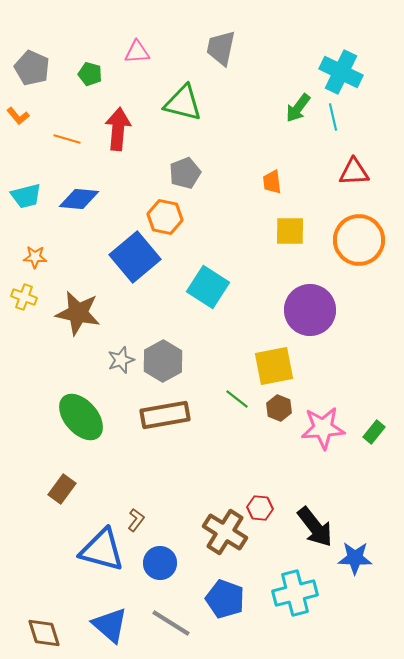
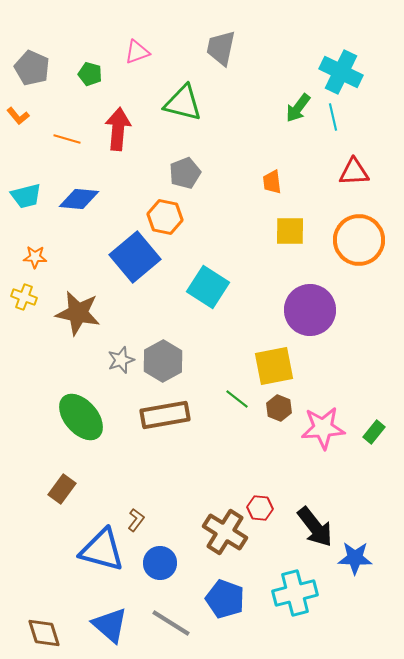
pink triangle at (137, 52): rotated 16 degrees counterclockwise
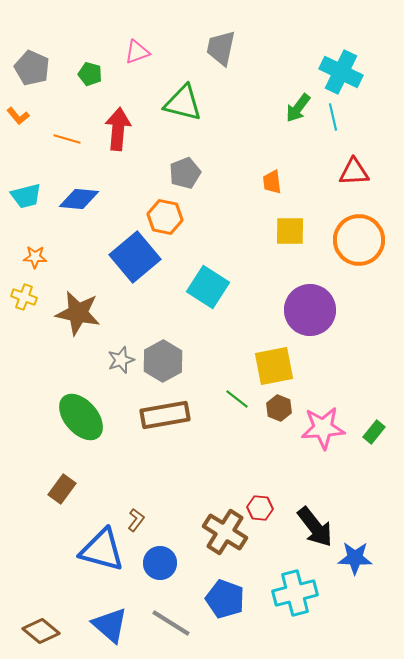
brown diamond at (44, 633): moved 3 px left, 2 px up; rotated 33 degrees counterclockwise
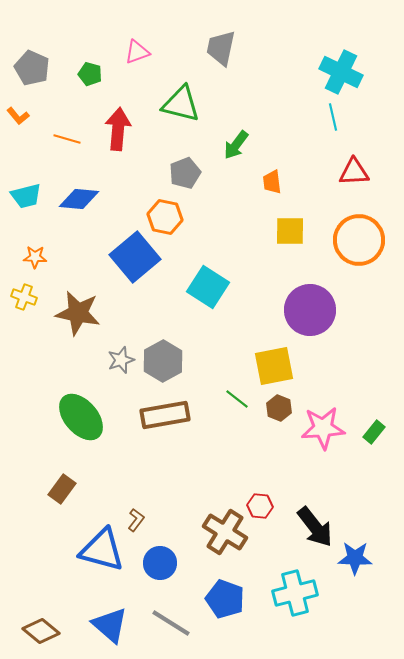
green triangle at (183, 103): moved 2 px left, 1 px down
green arrow at (298, 108): moved 62 px left, 37 px down
red hexagon at (260, 508): moved 2 px up
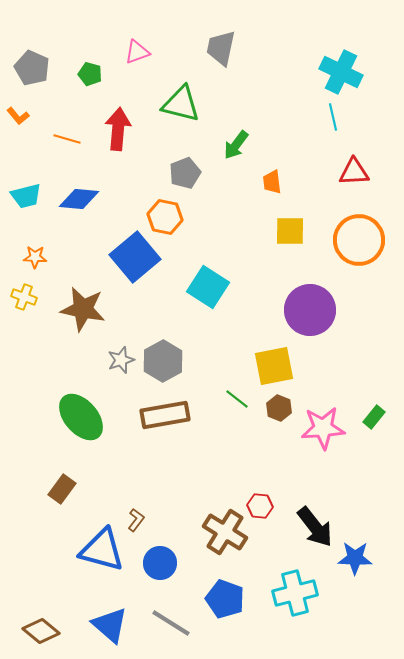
brown star at (78, 313): moved 5 px right, 4 px up
green rectangle at (374, 432): moved 15 px up
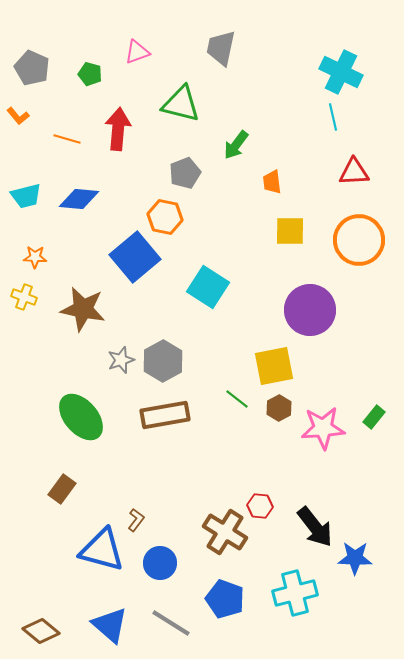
brown hexagon at (279, 408): rotated 10 degrees clockwise
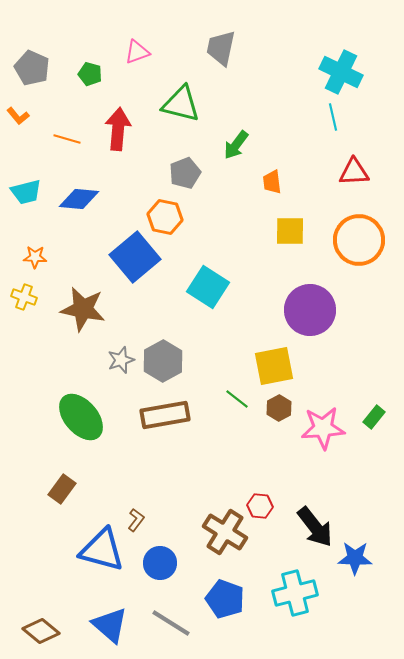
cyan trapezoid at (26, 196): moved 4 px up
